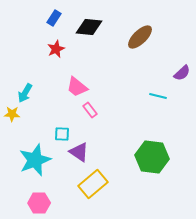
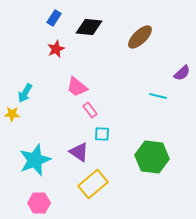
cyan square: moved 40 px right
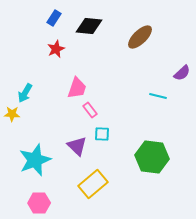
black diamond: moved 1 px up
pink trapezoid: moved 1 px down; rotated 110 degrees counterclockwise
purple triangle: moved 2 px left, 6 px up; rotated 10 degrees clockwise
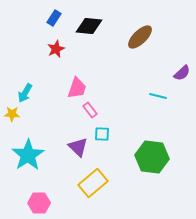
purple triangle: moved 1 px right, 1 px down
cyan star: moved 7 px left, 5 px up; rotated 12 degrees counterclockwise
yellow rectangle: moved 1 px up
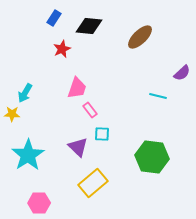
red star: moved 6 px right
